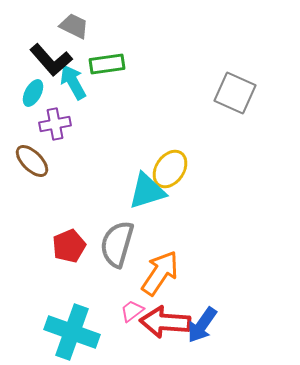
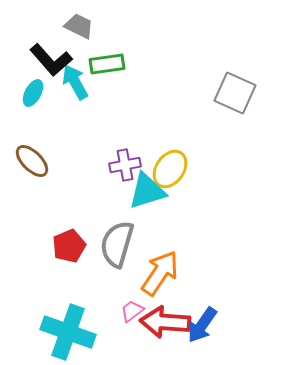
gray trapezoid: moved 5 px right
cyan arrow: moved 2 px right
purple cross: moved 70 px right, 41 px down
cyan cross: moved 4 px left
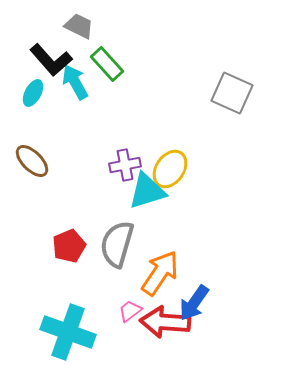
green rectangle: rotated 56 degrees clockwise
gray square: moved 3 px left
pink trapezoid: moved 2 px left
blue arrow: moved 8 px left, 22 px up
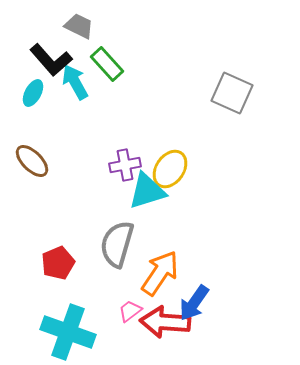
red pentagon: moved 11 px left, 17 px down
